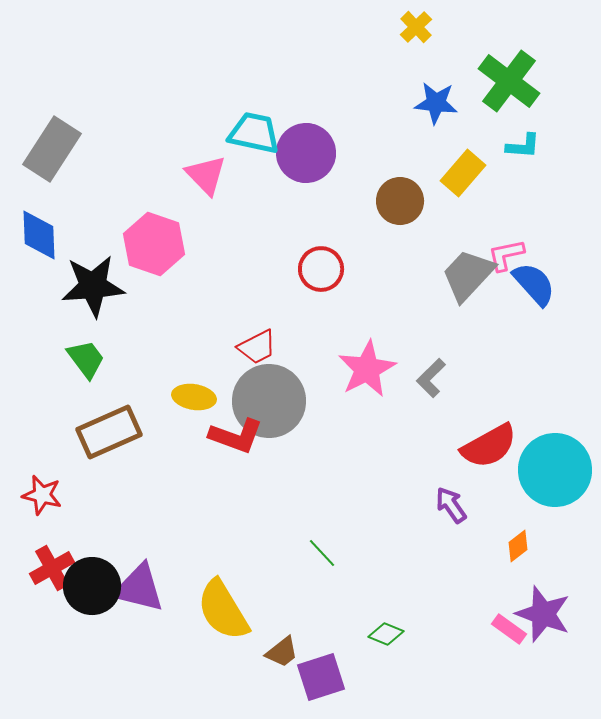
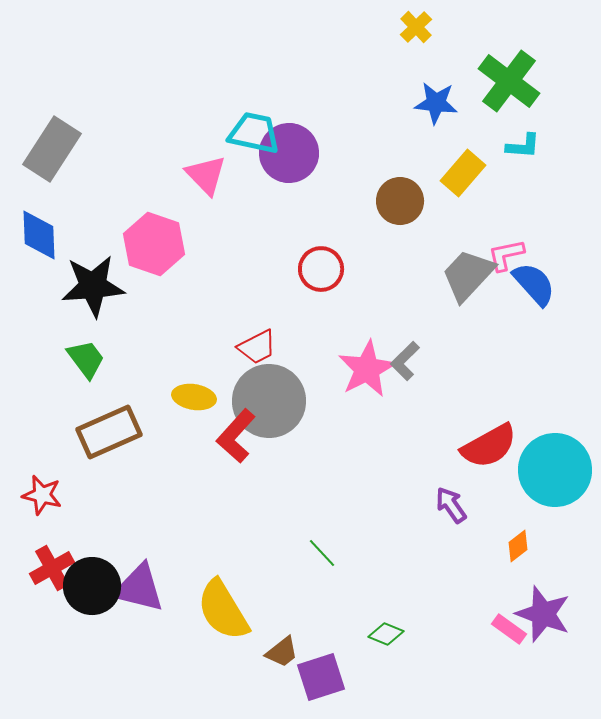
purple circle: moved 17 px left
gray L-shape: moved 26 px left, 17 px up
red L-shape: rotated 112 degrees clockwise
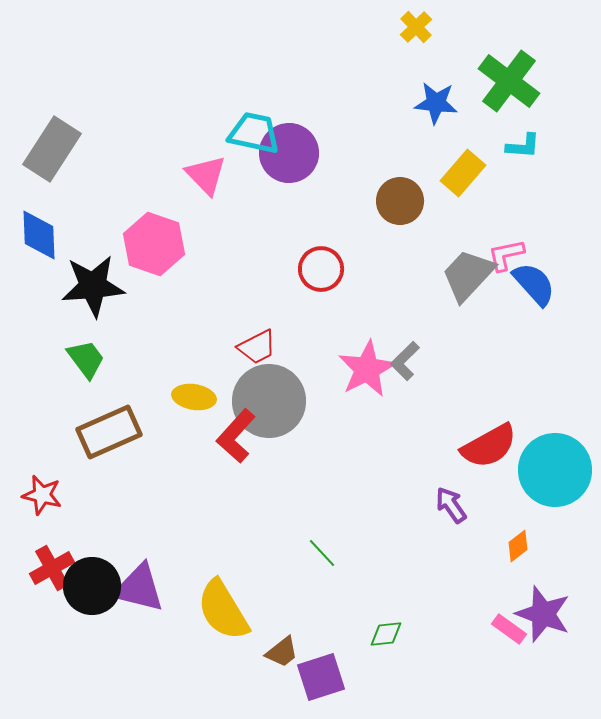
green diamond: rotated 28 degrees counterclockwise
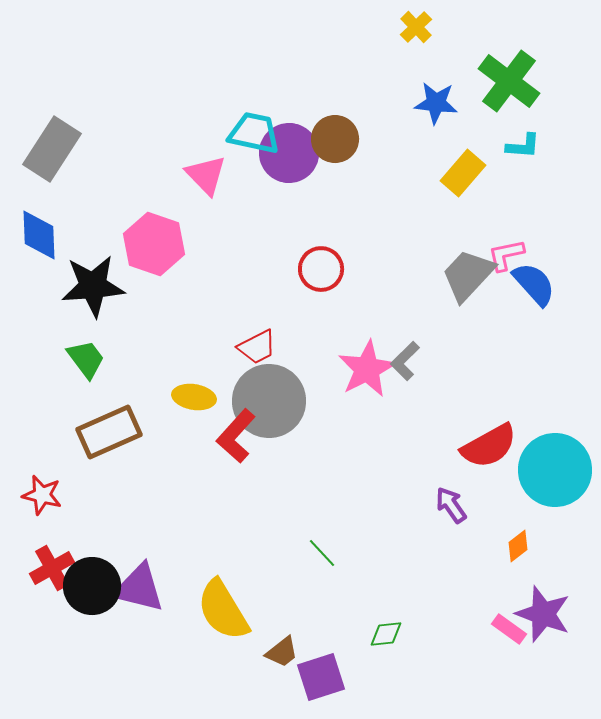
brown circle: moved 65 px left, 62 px up
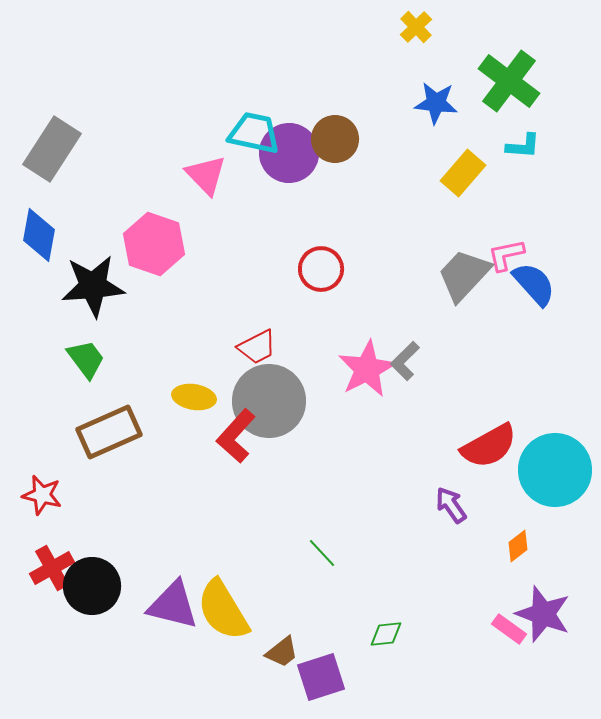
blue diamond: rotated 12 degrees clockwise
gray trapezoid: moved 4 px left
purple triangle: moved 34 px right, 17 px down
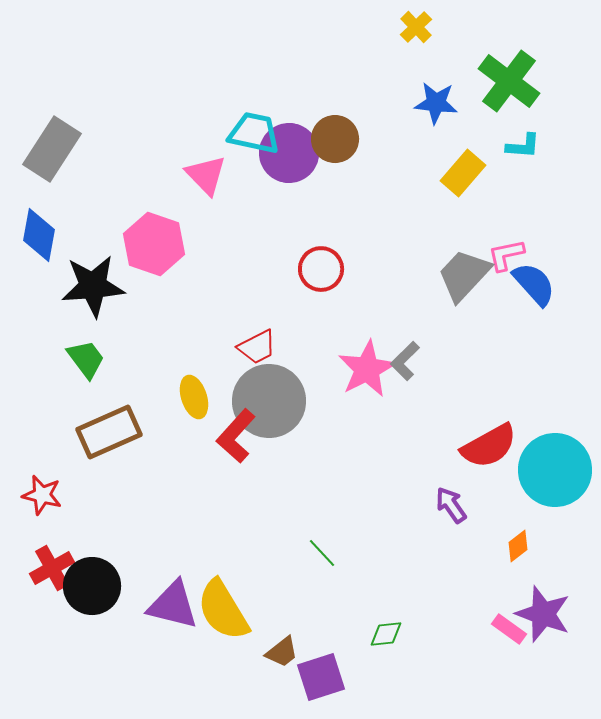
yellow ellipse: rotated 63 degrees clockwise
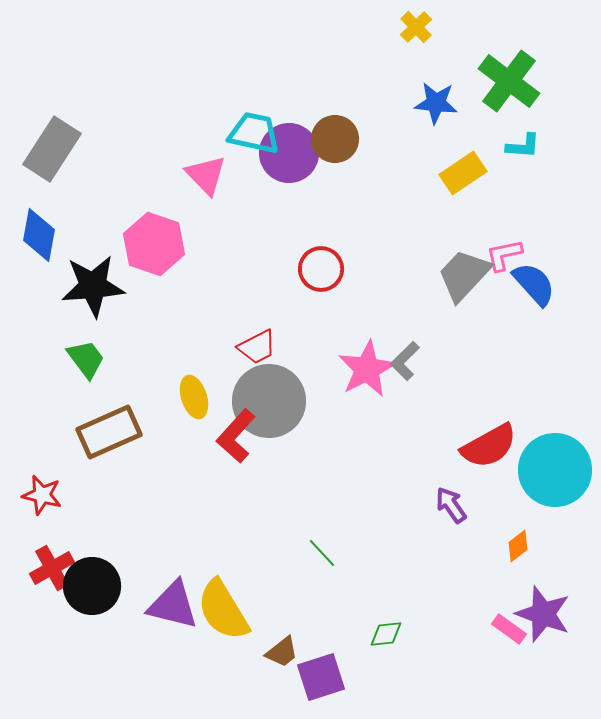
yellow rectangle: rotated 15 degrees clockwise
pink L-shape: moved 2 px left
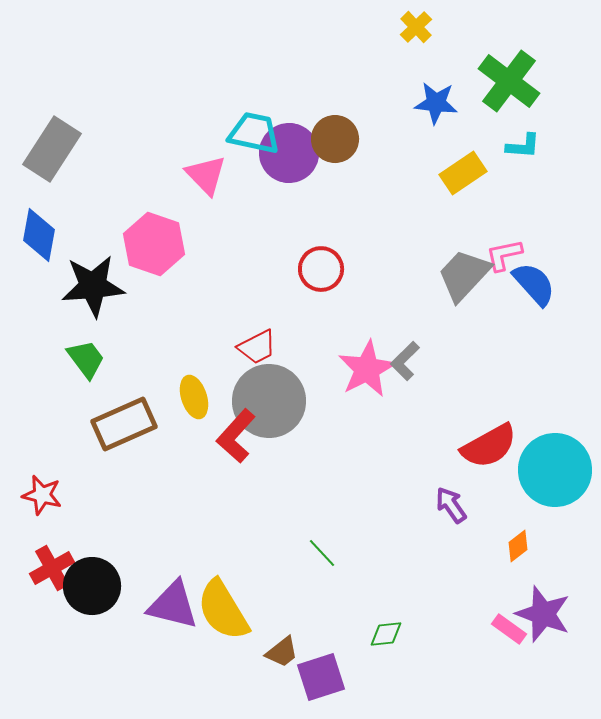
brown rectangle: moved 15 px right, 8 px up
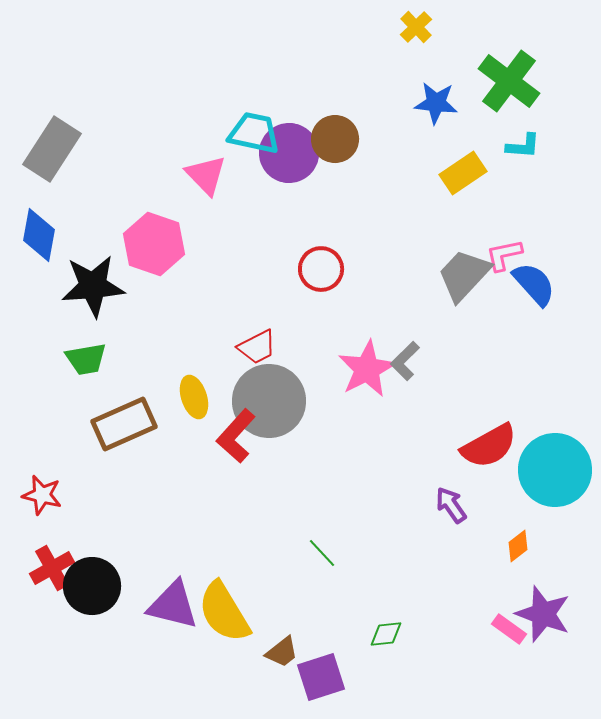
green trapezoid: rotated 117 degrees clockwise
yellow semicircle: moved 1 px right, 2 px down
